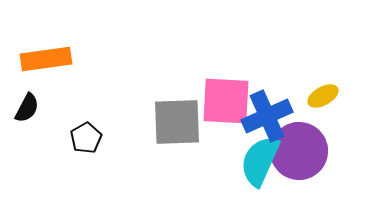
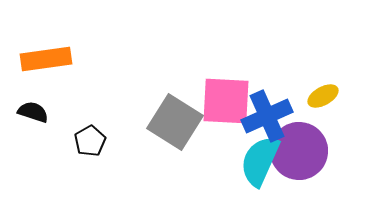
black semicircle: moved 6 px right, 4 px down; rotated 100 degrees counterclockwise
gray square: moved 2 px left; rotated 34 degrees clockwise
black pentagon: moved 4 px right, 3 px down
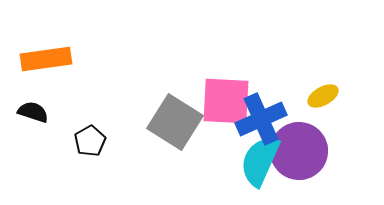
blue cross: moved 6 px left, 3 px down
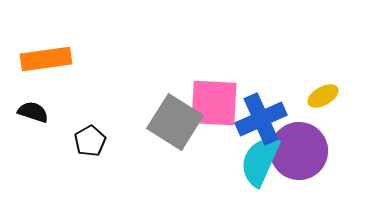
pink square: moved 12 px left, 2 px down
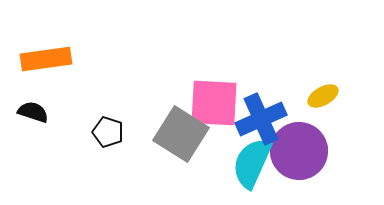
gray square: moved 6 px right, 12 px down
black pentagon: moved 18 px right, 9 px up; rotated 24 degrees counterclockwise
cyan semicircle: moved 8 px left, 2 px down
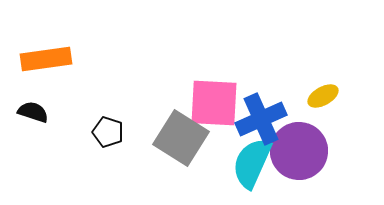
gray square: moved 4 px down
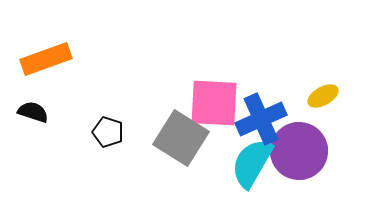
orange rectangle: rotated 12 degrees counterclockwise
cyan semicircle: rotated 6 degrees clockwise
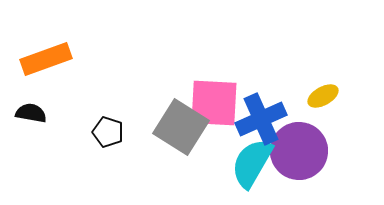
black semicircle: moved 2 px left, 1 px down; rotated 8 degrees counterclockwise
gray square: moved 11 px up
